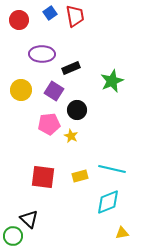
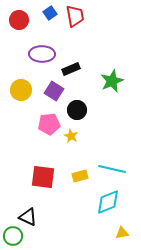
black rectangle: moved 1 px down
black triangle: moved 1 px left, 2 px up; rotated 18 degrees counterclockwise
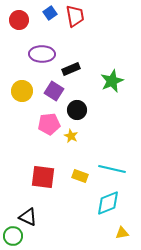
yellow circle: moved 1 px right, 1 px down
yellow rectangle: rotated 35 degrees clockwise
cyan diamond: moved 1 px down
